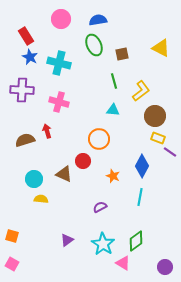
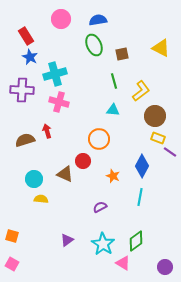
cyan cross: moved 4 px left, 11 px down; rotated 30 degrees counterclockwise
brown triangle: moved 1 px right
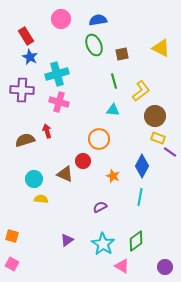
cyan cross: moved 2 px right
pink triangle: moved 1 px left, 3 px down
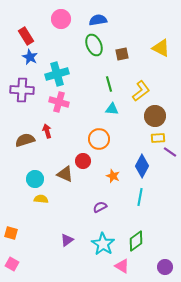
green line: moved 5 px left, 3 px down
cyan triangle: moved 1 px left, 1 px up
yellow rectangle: rotated 24 degrees counterclockwise
cyan circle: moved 1 px right
orange square: moved 1 px left, 3 px up
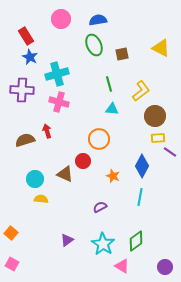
orange square: rotated 24 degrees clockwise
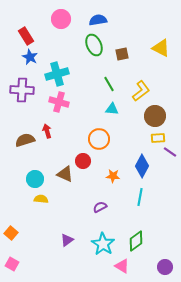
green line: rotated 14 degrees counterclockwise
orange star: rotated 16 degrees counterclockwise
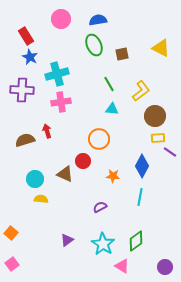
pink cross: moved 2 px right; rotated 24 degrees counterclockwise
pink square: rotated 24 degrees clockwise
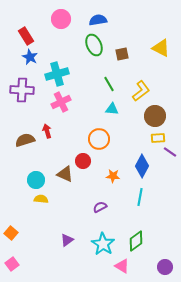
pink cross: rotated 18 degrees counterclockwise
cyan circle: moved 1 px right, 1 px down
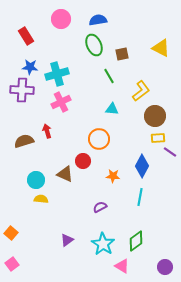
blue star: moved 10 px down; rotated 21 degrees counterclockwise
green line: moved 8 px up
brown semicircle: moved 1 px left, 1 px down
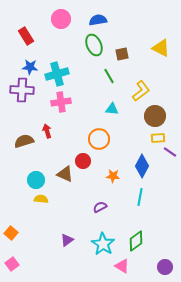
pink cross: rotated 18 degrees clockwise
